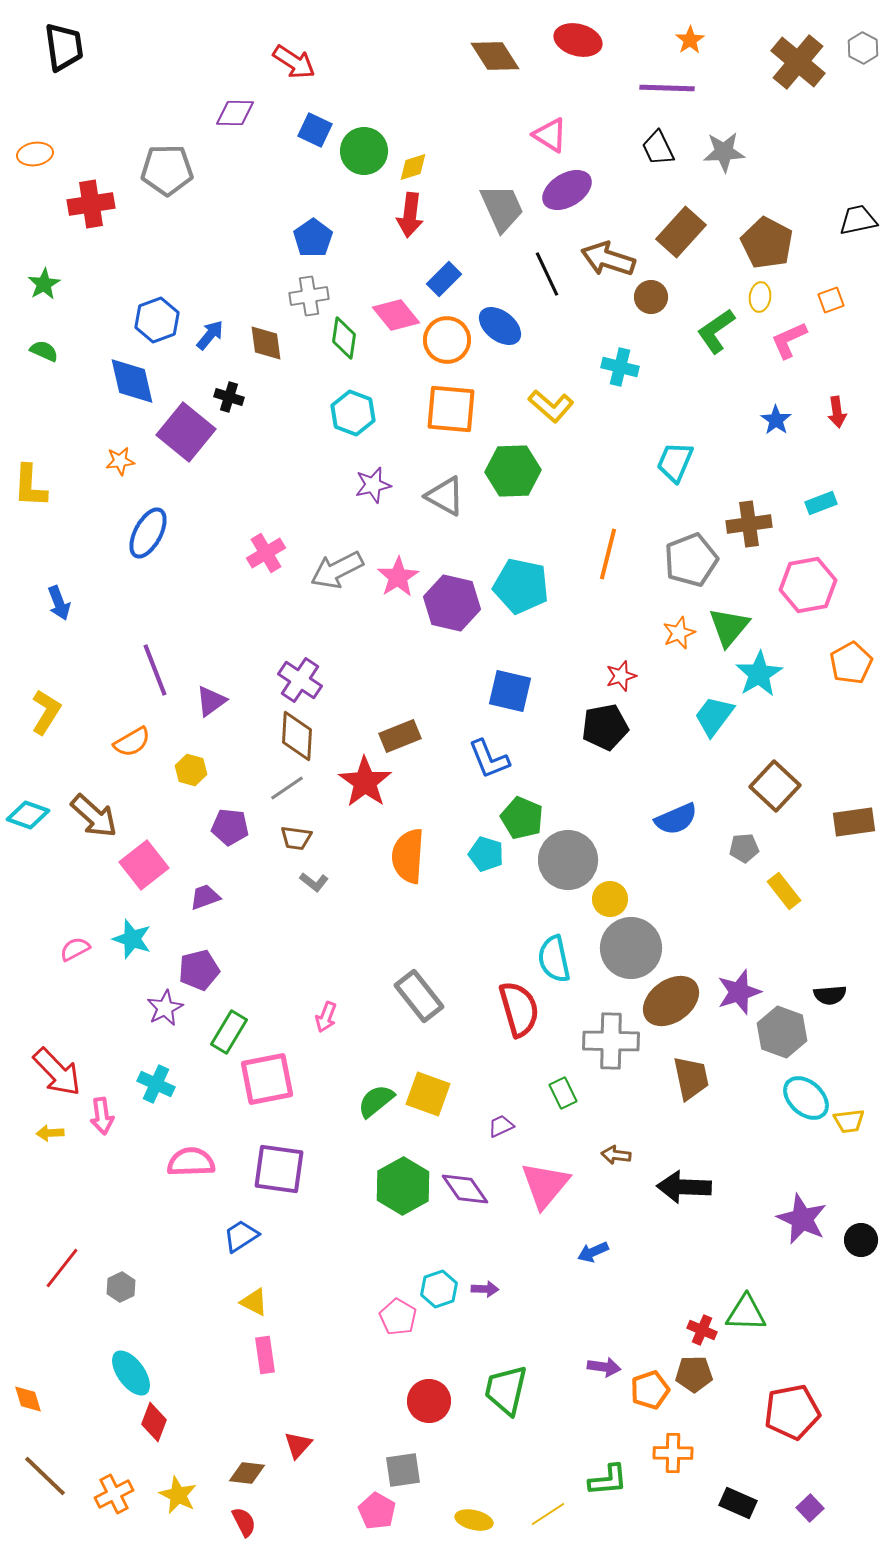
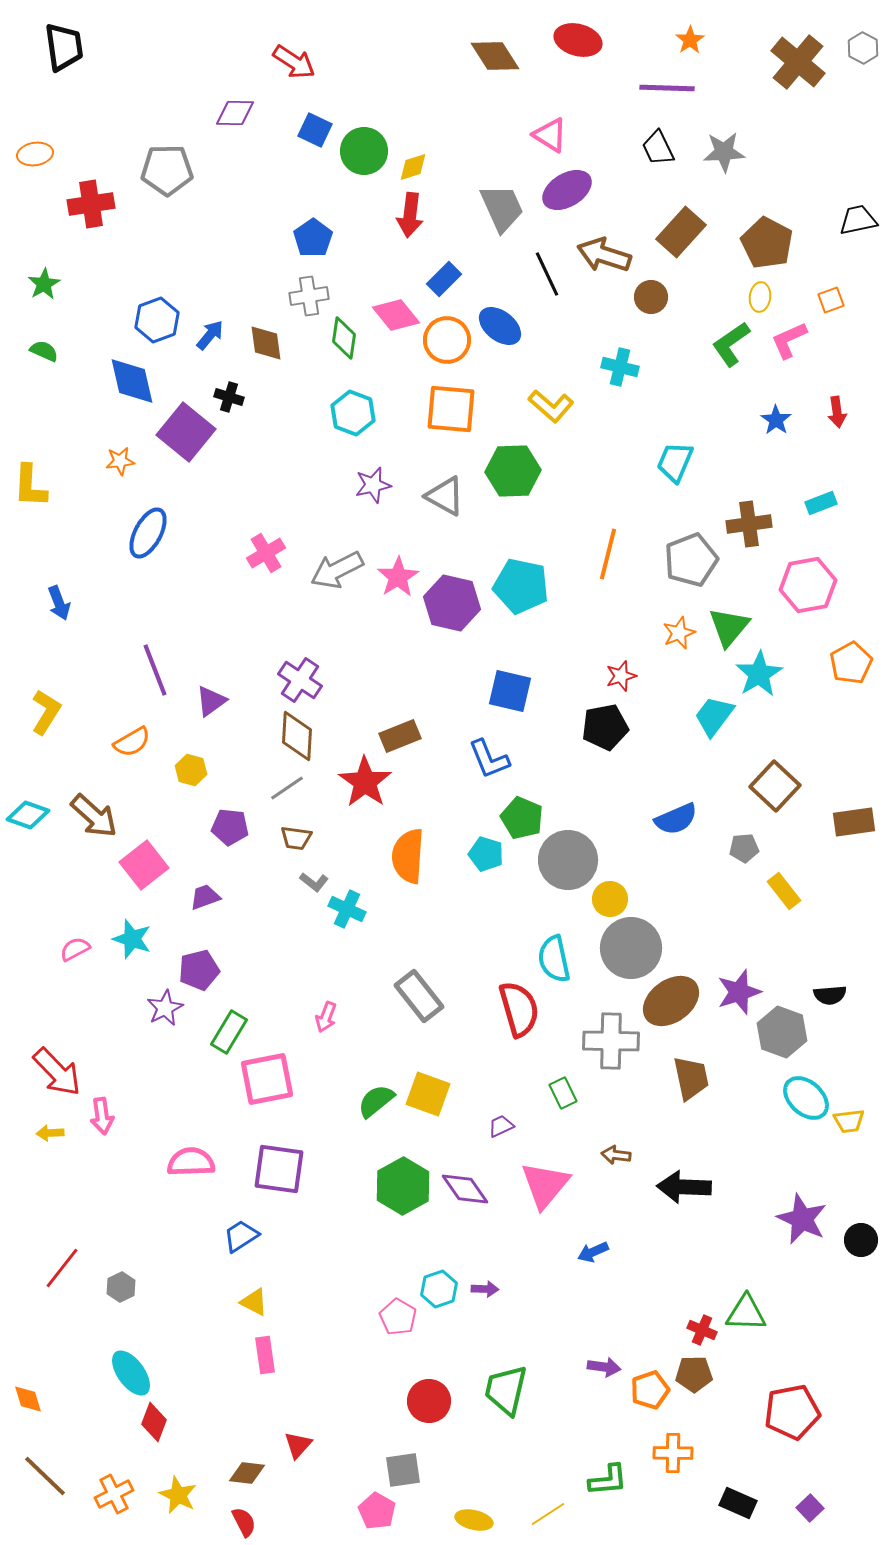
brown arrow at (608, 259): moved 4 px left, 4 px up
green L-shape at (716, 331): moved 15 px right, 13 px down
cyan cross at (156, 1084): moved 191 px right, 175 px up
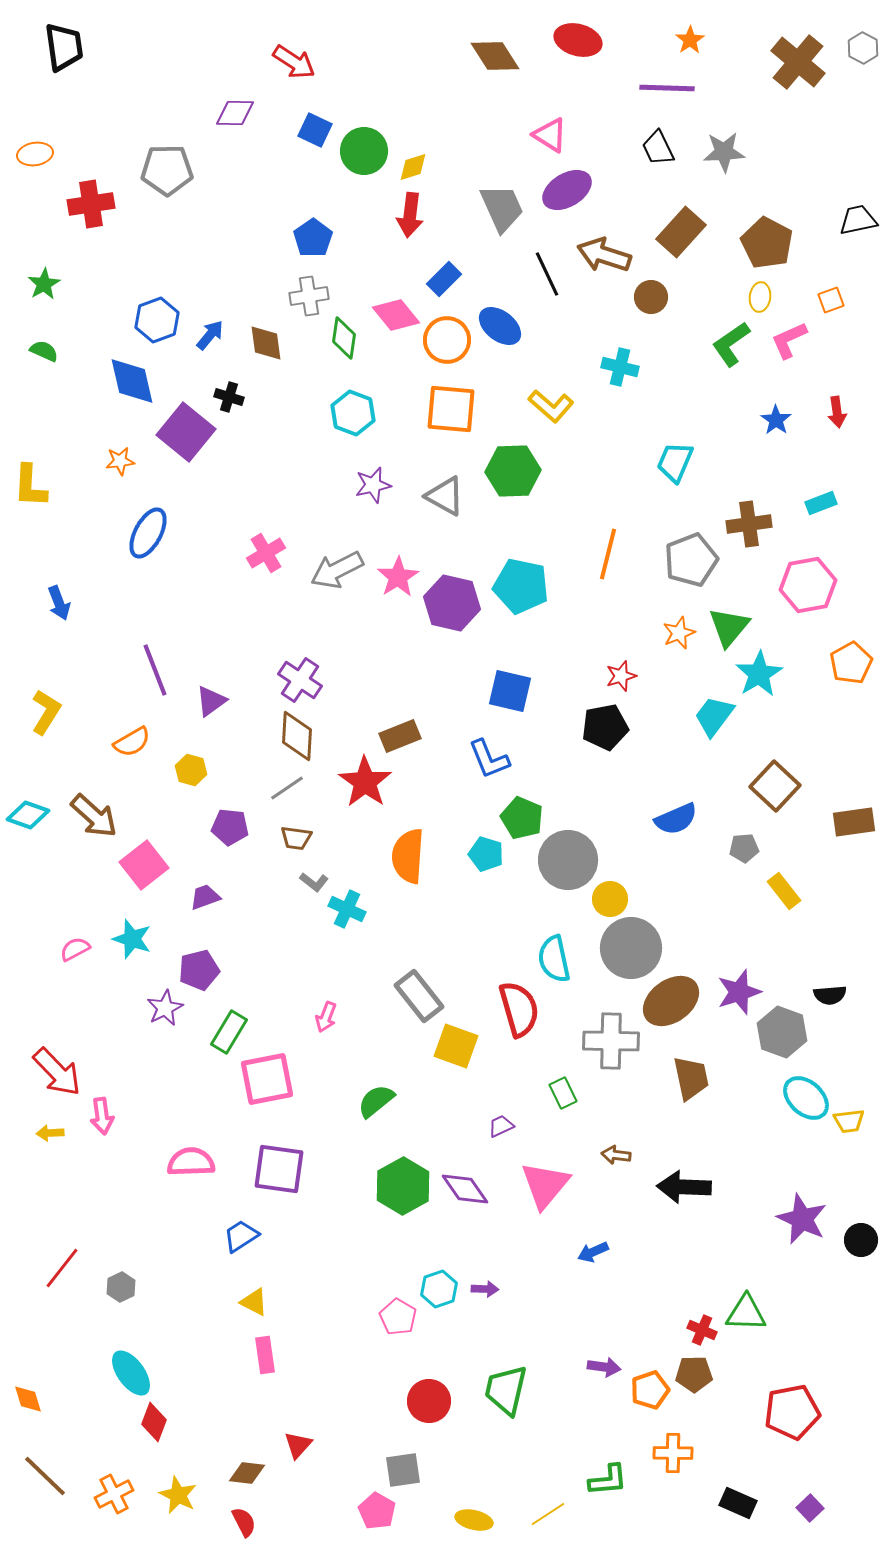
yellow square at (428, 1094): moved 28 px right, 48 px up
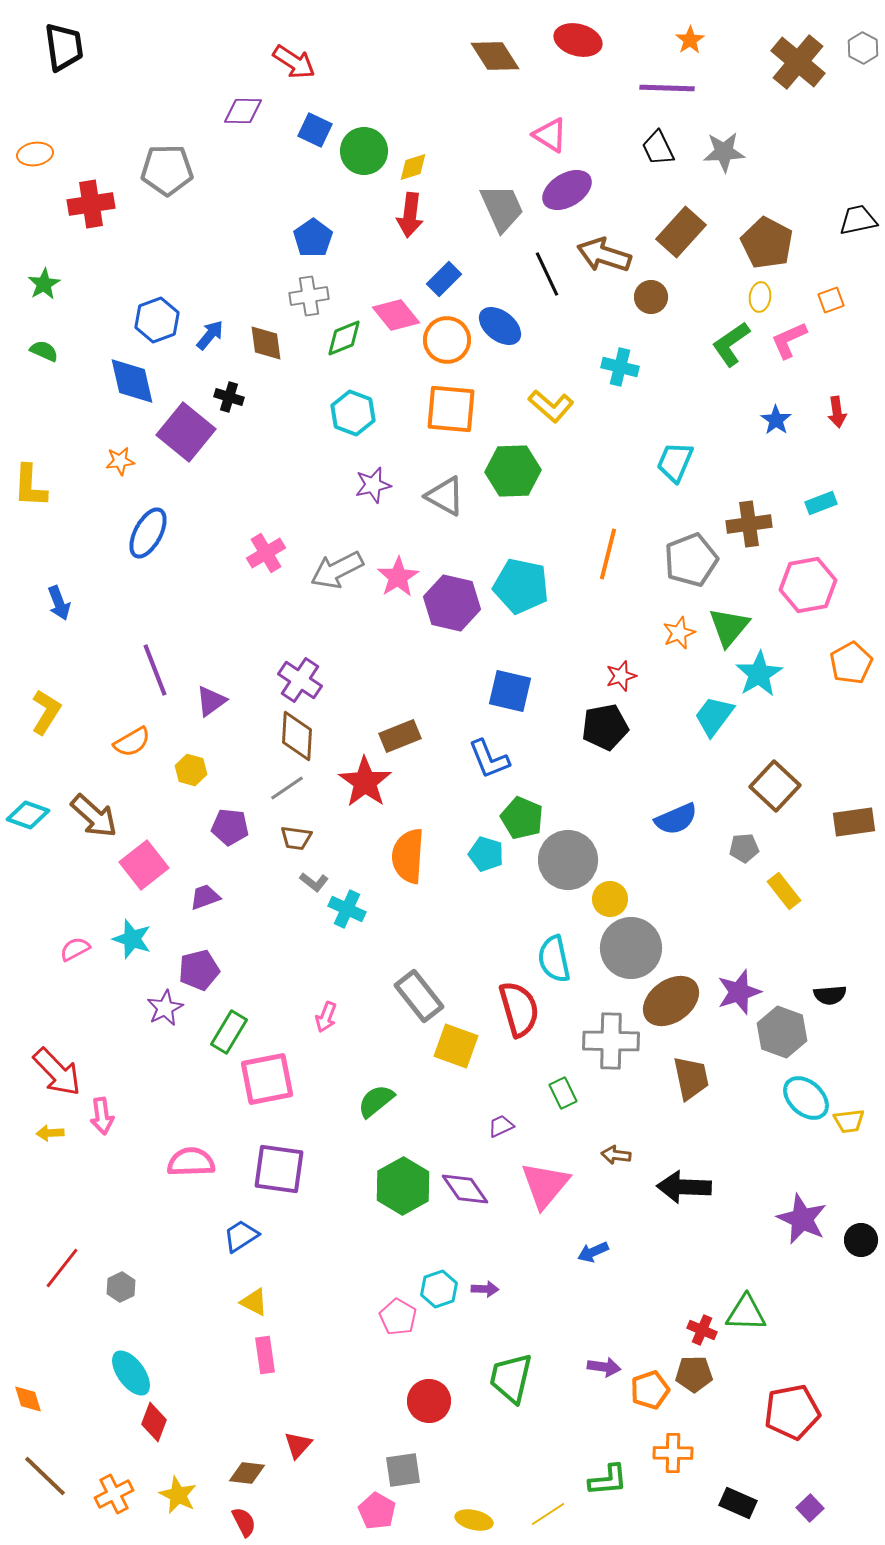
purple diamond at (235, 113): moved 8 px right, 2 px up
green diamond at (344, 338): rotated 60 degrees clockwise
green trapezoid at (506, 1390): moved 5 px right, 12 px up
